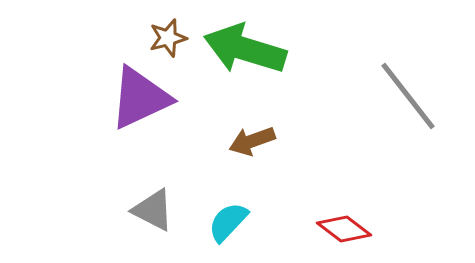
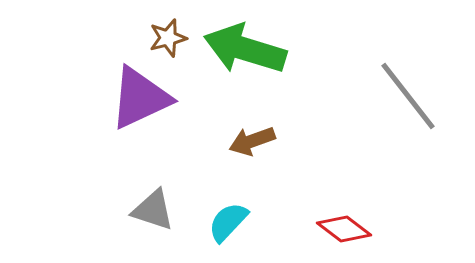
gray triangle: rotated 9 degrees counterclockwise
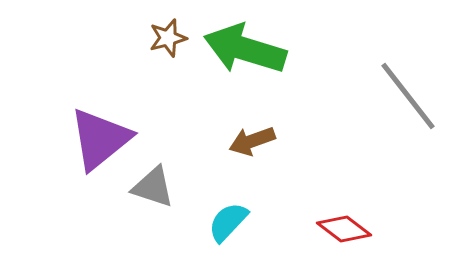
purple triangle: moved 40 px left, 41 px down; rotated 14 degrees counterclockwise
gray triangle: moved 23 px up
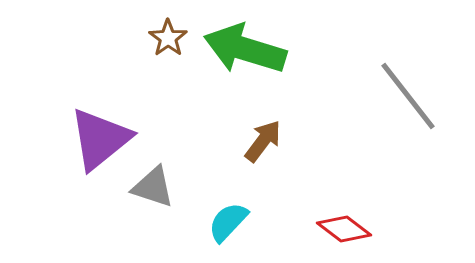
brown star: rotated 21 degrees counterclockwise
brown arrow: moved 11 px right; rotated 147 degrees clockwise
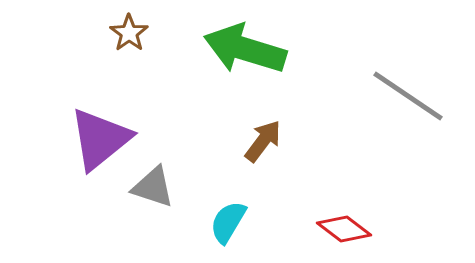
brown star: moved 39 px left, 5 px up
gray line: rotated 18 degrees counterclockwise
cyan semicircle: rotated 12 degrees counterclockwise
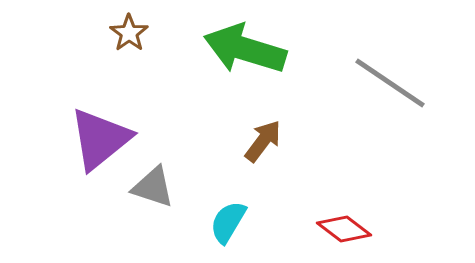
gray line: moved 18 px left, 13 px up
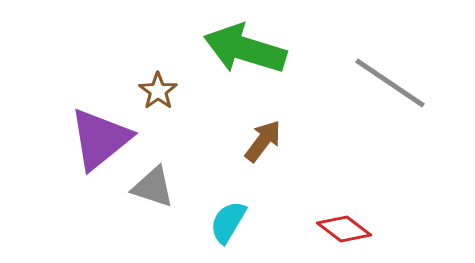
brown star: moved 29 px right, 58 px down
